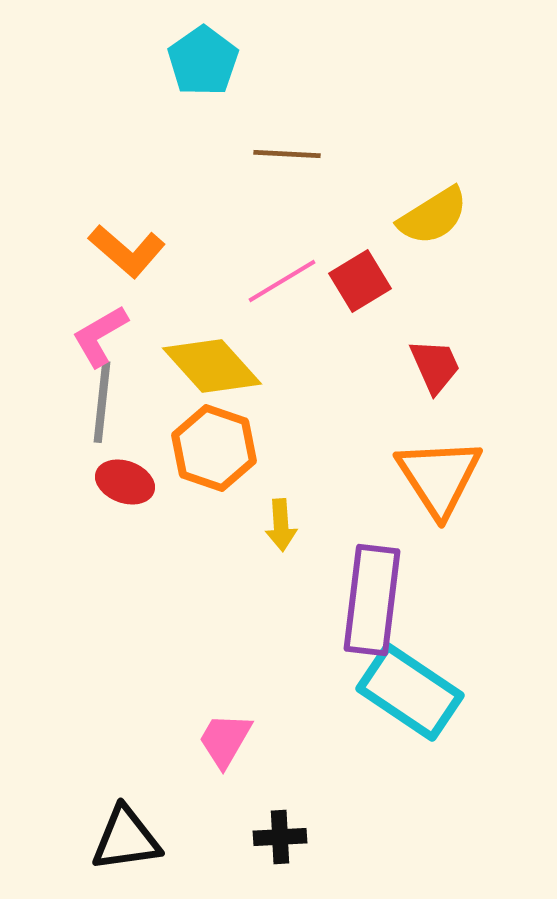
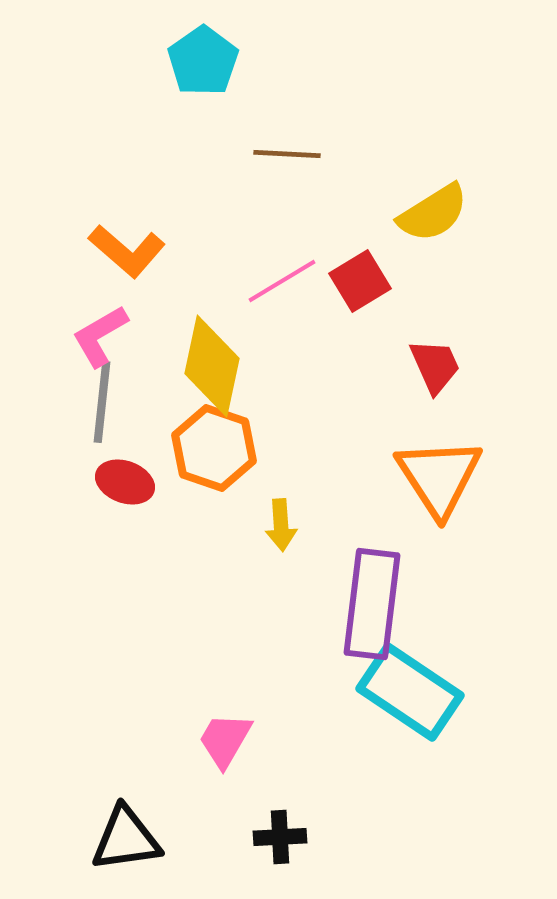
yellow semicircle: moved 3 px up
yellow diamond: rotated 54 degrees clockwise
purple rectangle: moved 4 px down
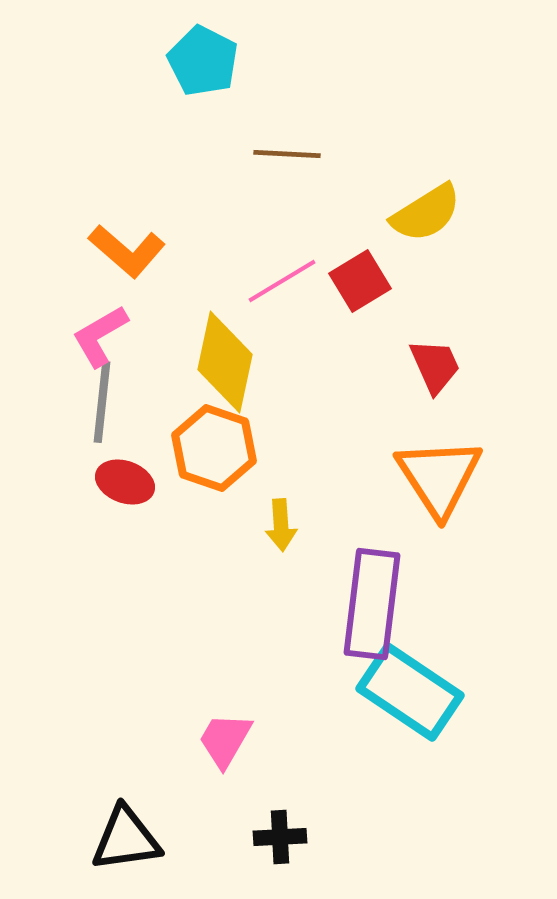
cyan pentagon: rotated 10 degrees counterclockwise
yellow semicircle: moved 7 px left
yellow diamond: moved 13 px right, 4 px up
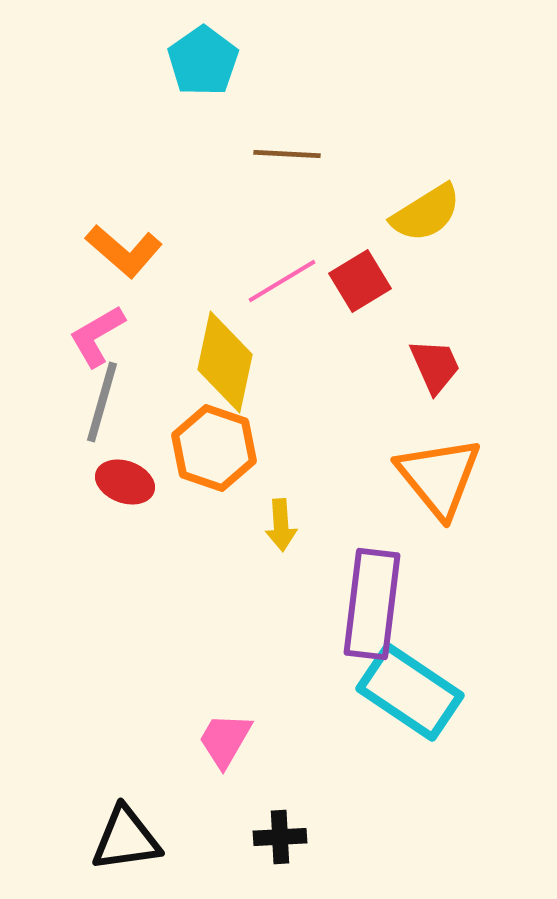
cyan pentagon: rotated 10 degrees clockwise
orange L-shape: moved 3 px left
pink L-shape: moved 3 px left
gray line: rotated 10 degrees clockwise
orange triangle: rotated 6 degrees counterclockwise
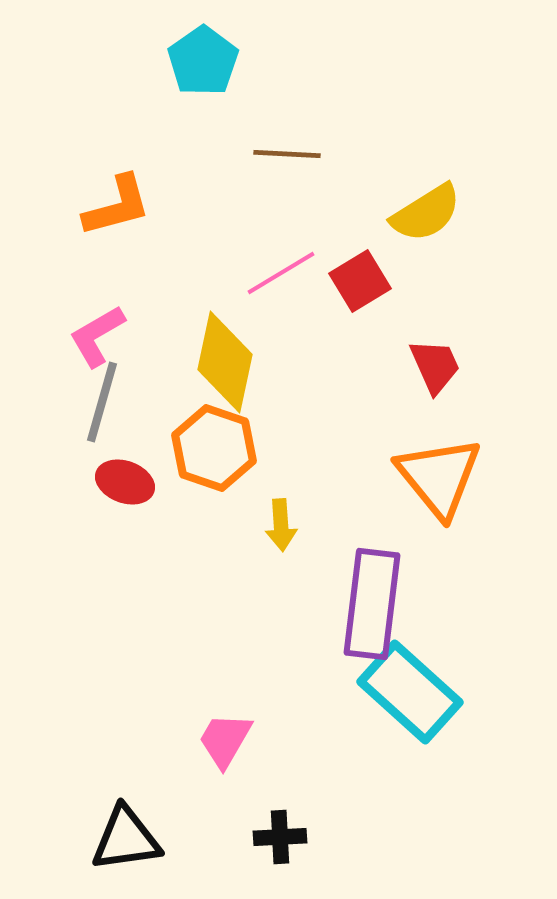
orange L-shape: moved 7 px left, 45 px up; rotated 56 degrees counterclockwise
pink line: moved 1 px left, 8 px up
cyan rectangle: rotated 8 degrees clockwise
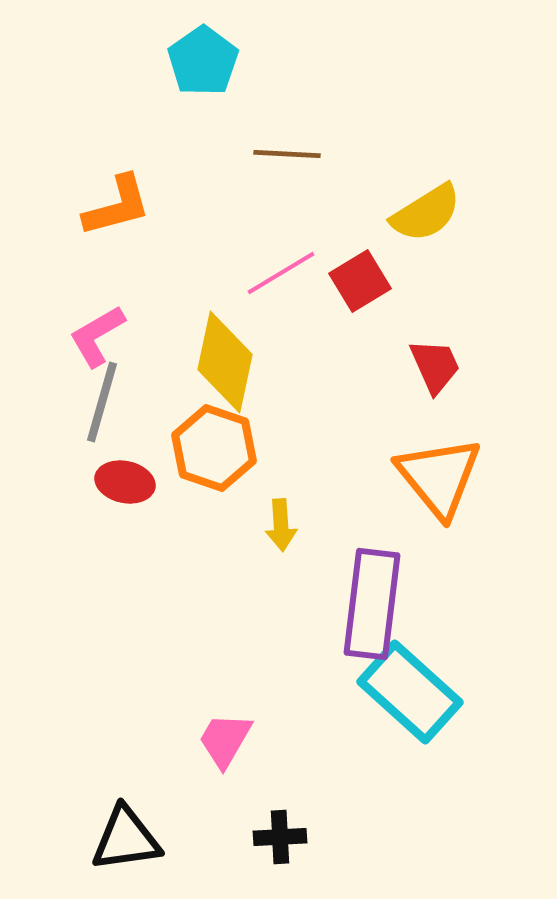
red ellipse: rotated 8 degrees counterclockwise
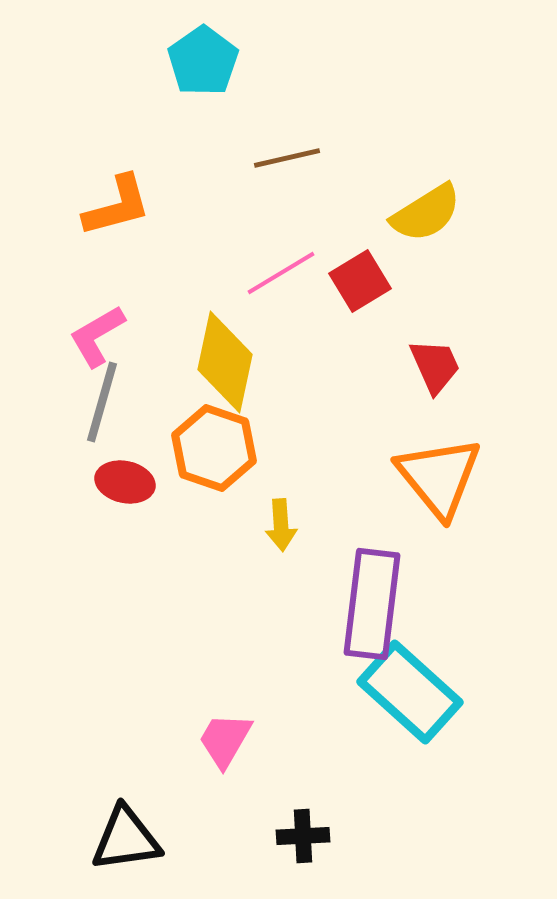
brown line: moved 4 px down; rotated 16 degrees counterclockwise
black cross: moved 23 px right, 1 px up
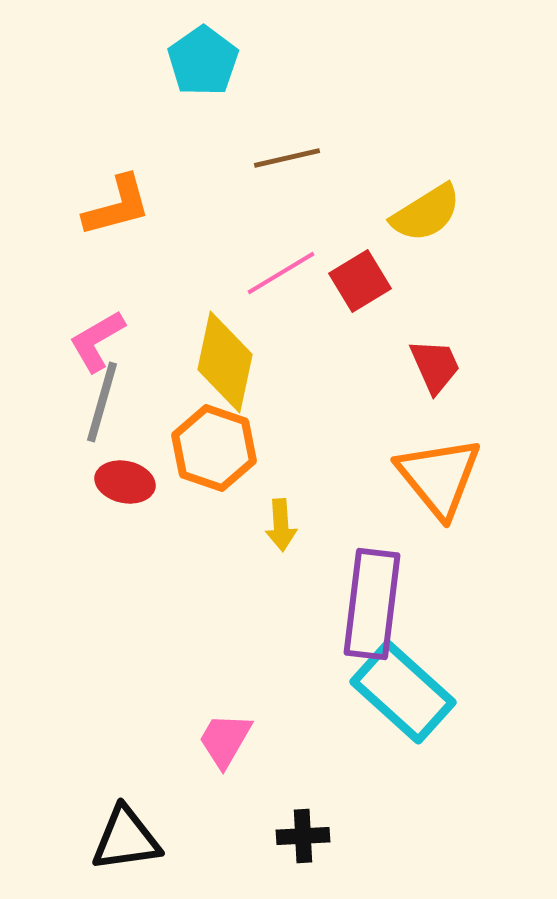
pink L-shape: moved 5 px down
cyan rectangle: moved 7 px left
